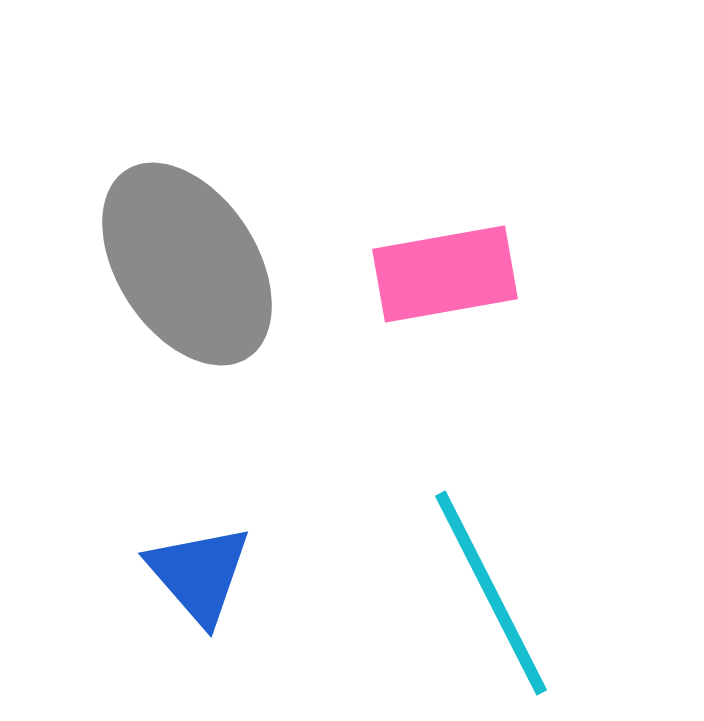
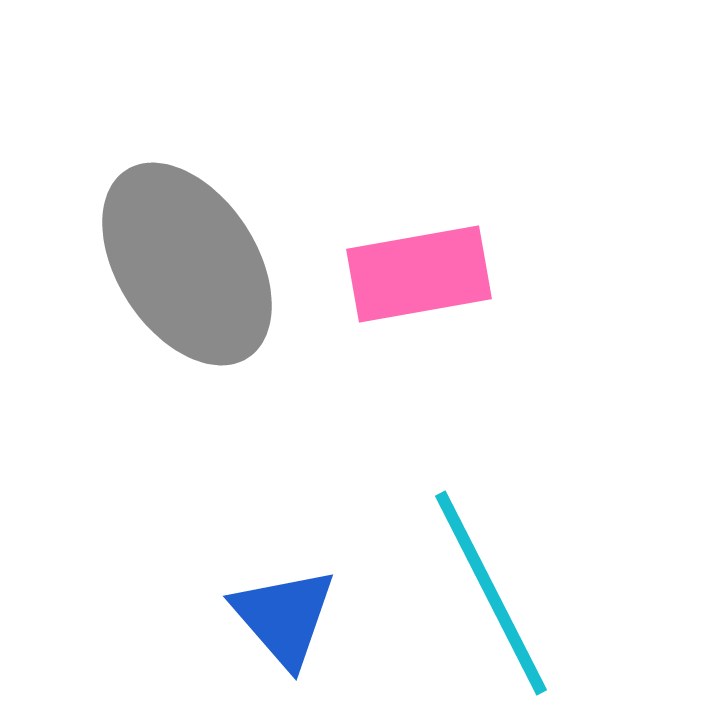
pink rectangle: moved 26 px left
blue triangle: moved 85 px right, 43 px down
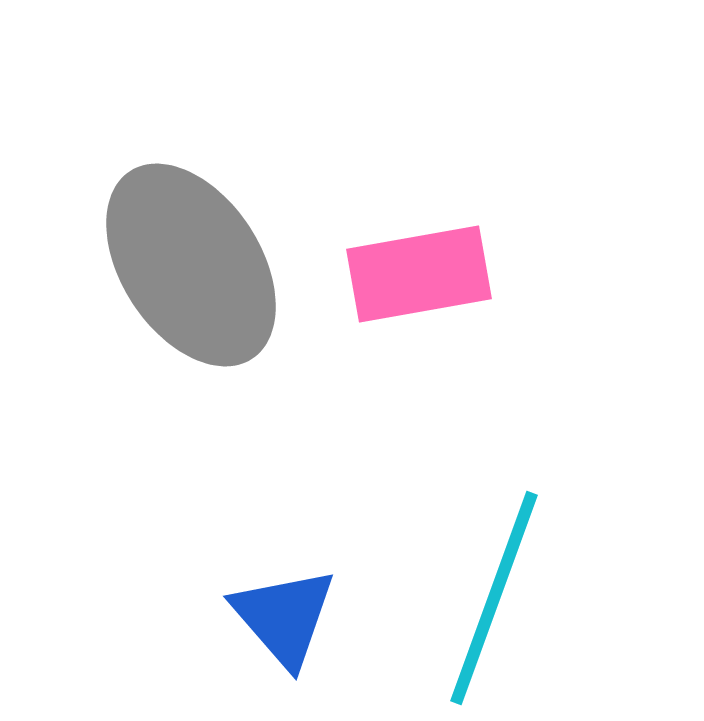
gray ellipse: moved 4 px right, 1 px down
cyan line: moved 3 px right, 5 px down; rotated 47 degrees clockwise
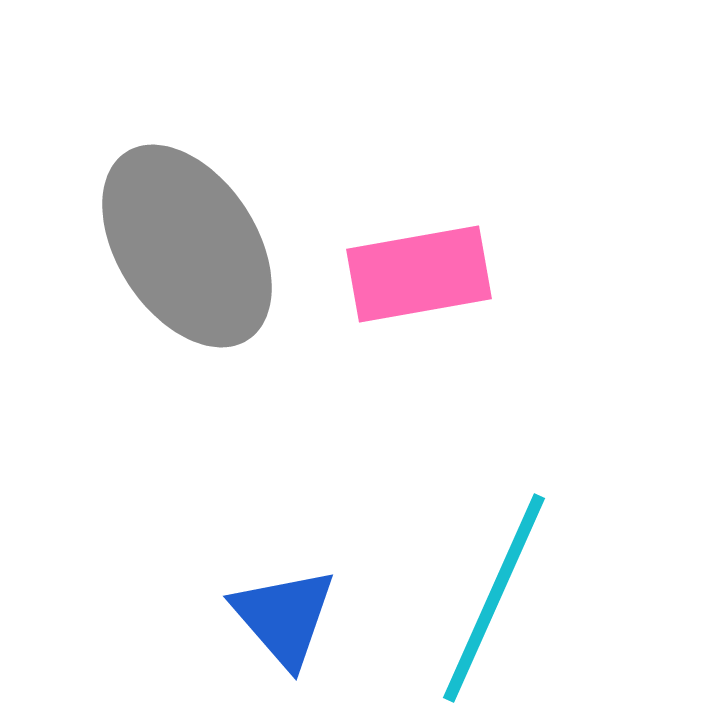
gray ellipse: moved 4 px left, 19 px up
cyan line: rotated 4 degrees clockwise
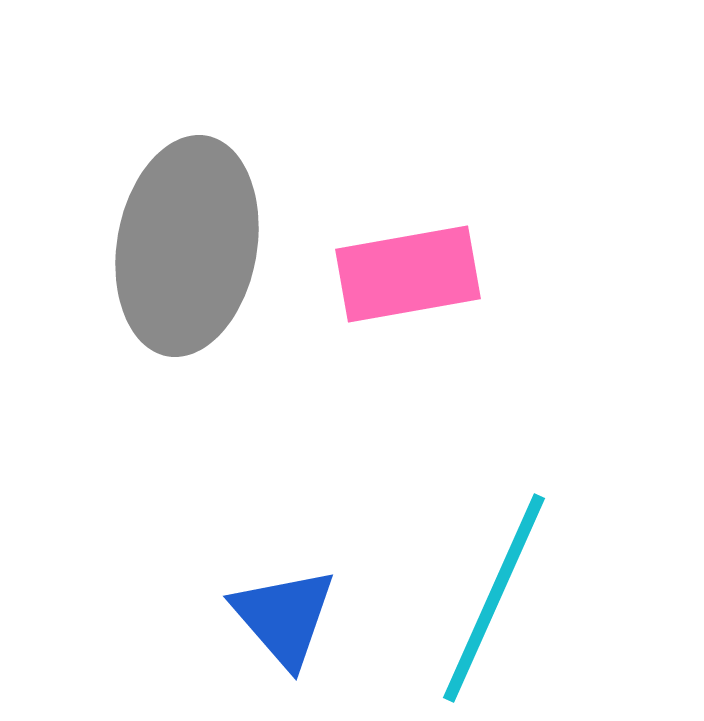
gray ellipse: rotated 43 degrees clockwise
pink rectangle: moved 11 px left
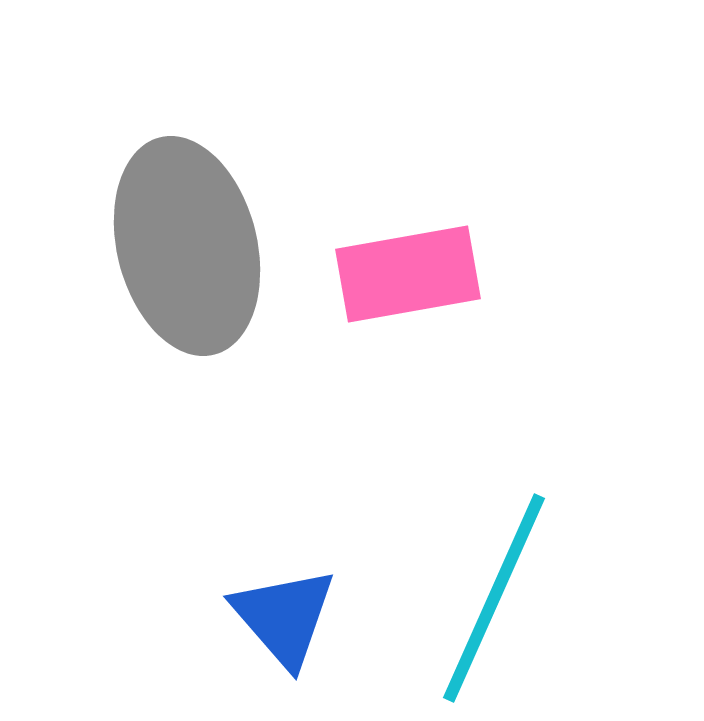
gray ellipse: rotated 24 degrees counterclockwise
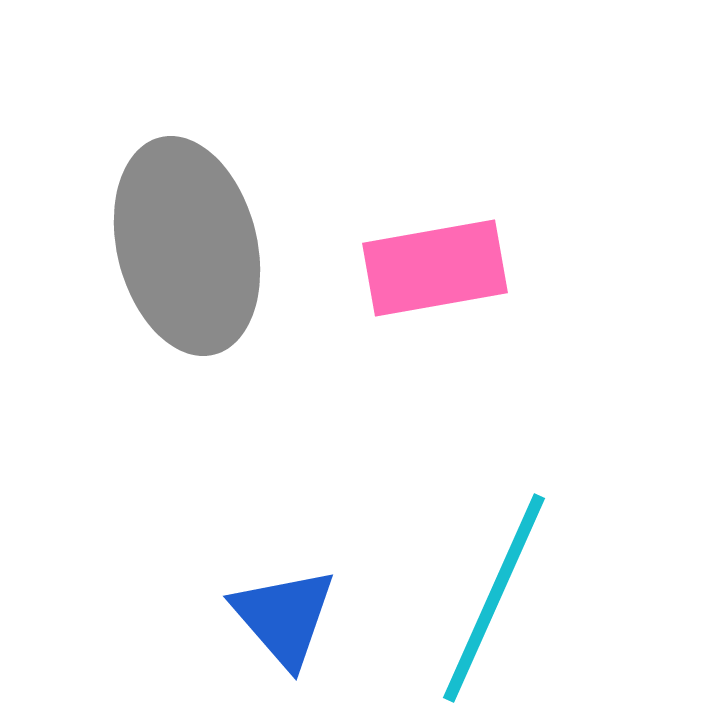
pink rectangle: moved 27 px right, 6 px up
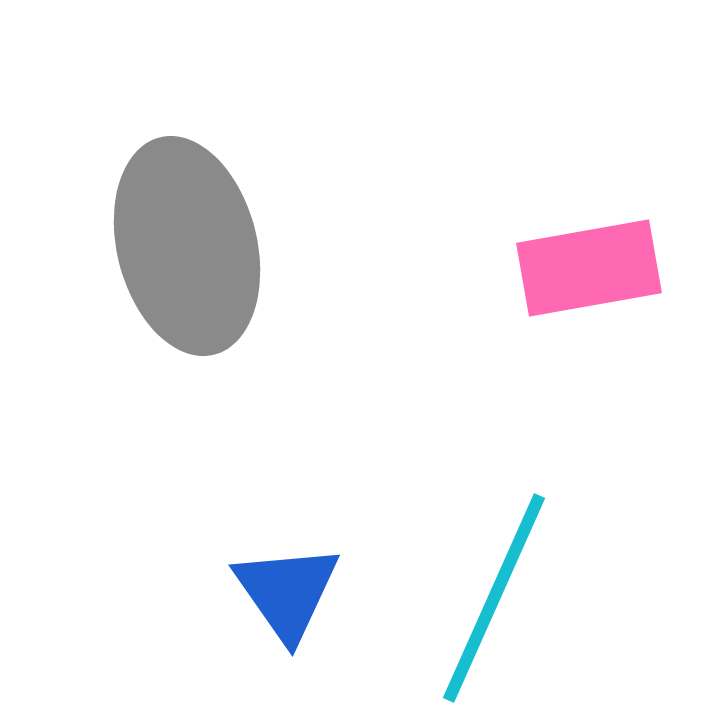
pink rectangle: moved 154 px right
blue triangle: moved 3 px right, 25 px up; rotated 6 degrees clockwise
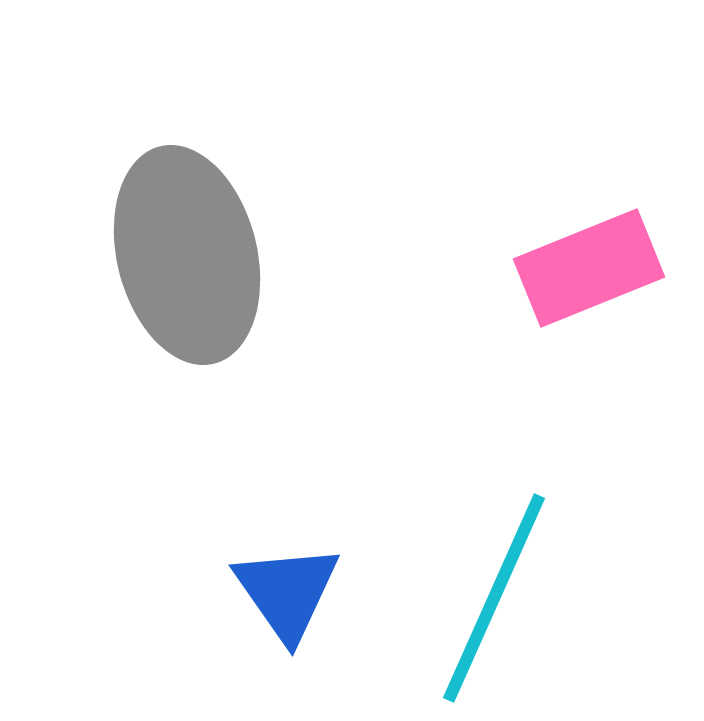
gray ellipse: moved 9 px down
pink rectangle: rotated 12 degrees counterclockwise
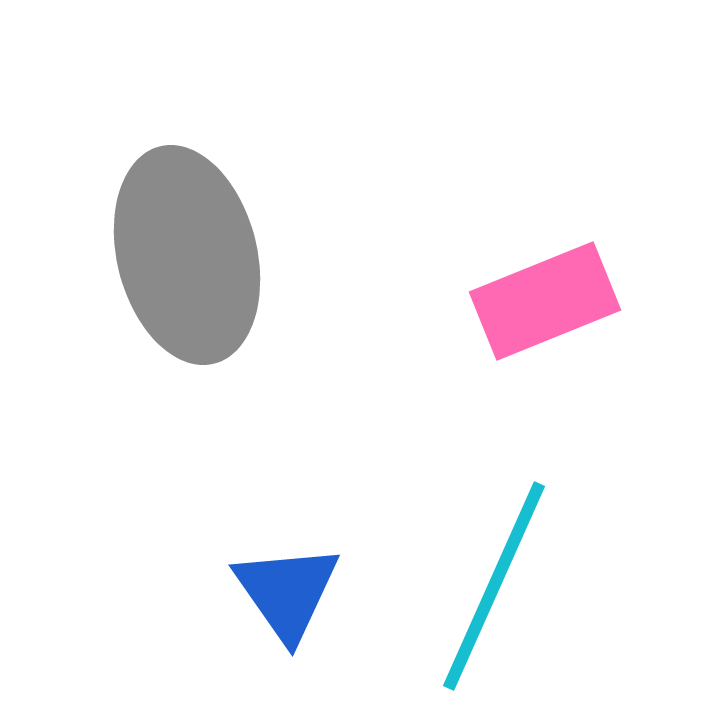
pink rectangle: moved 44 px left, 33 px down
cyan line: moved 12 px up
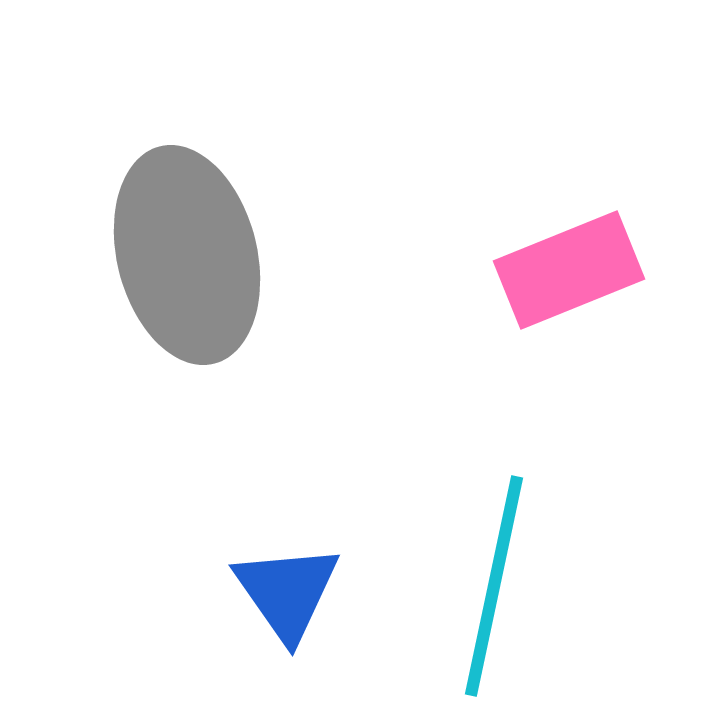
pink rectangle: moved 24 px right, 31 px up
cyan line: rotated 12 degrees counterclockwise
